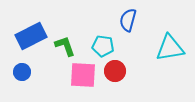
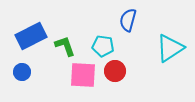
cyan triangle: rotated 24 degrees counterclockwise
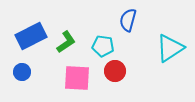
green L-shape: moved 1 px right, 4 px up; rotated 75 degrees clockwise
pink square: moved 6 px left, 3 px down
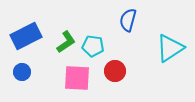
blue rectangle: moved 5 px left
cyan pentagon: moved 10 px left
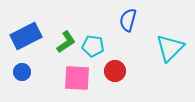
cyan triangle: rotated 12 degrees counterclockwise
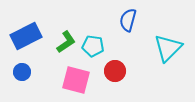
cyan triangle: moved 2 px left
pink square: moved 1 px left, 2 px down; rotated 12 degrees clockwise
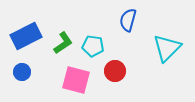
green L-shape: moved 3 px left, 1 px down
cyan triangle: moved 1 px left
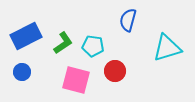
cyan triangle: rotated 28 degrees clockwise
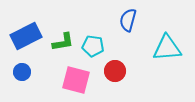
green L-shape: moved 1 px up; rotated 25 degrees clockwise
cyan triangle: rotated 12 degrees clockwise
